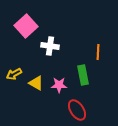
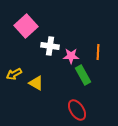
green rectangle: rotated 18 degrees counterclockwise
pink star: moved 12 px right, 29 px up
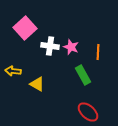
pink square: moved 1 px left, 2 px down
pink star: moved 9 px up; rotated 21 degrees clockwise
yellow arrow: moved 1 px left, 3 px up; rotated 35 degrees clockwise
yellow triangle: moved 1 px right, 1 px down
red ellipse: moved 11 px right, 2 px down; rotated 15 degrees counterclockwise
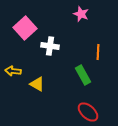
pink star: moved 10 px right, 33 px up
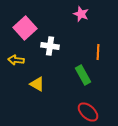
yellow arrow: moved 3 px right, 11 px up
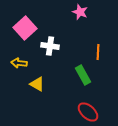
pink star: moved 1 px left, 2 px up
yellow arrow: moved 3 px right, 3 px down
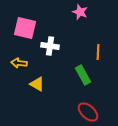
pink square: rotated 35 degrees counterclockwise
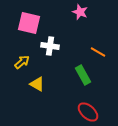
pink square: moved 4 px right, 5 px up
orange line: rotated 63 degrees counterclockwise
yellow arrow: moved 3 px right, 1 px up; rotated 133 degrees clockwise
